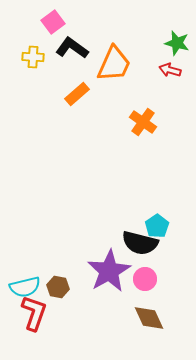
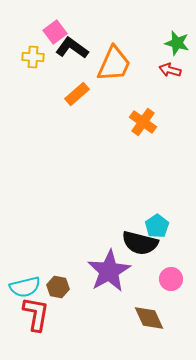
pink square: moved 2 px right, 10 px down
pink circle: moved 26 px right
red L-shape: moved 2 px right, 1 px down; rotated 9 degrees counterclockwise
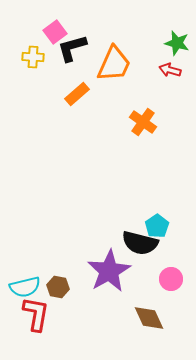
black L-shape: rotated 52 degrees counterclockwise
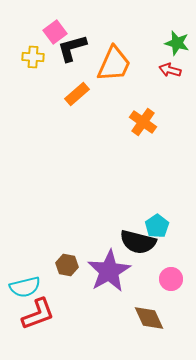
black semicircle: moved 2 px left, 1 px up
brown hexagon: moved 9 px right, 22 px up
red L-shape: moved 2 px right; rotated 60 degrees clockwise
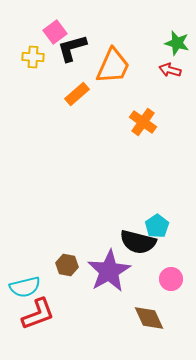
orange trapezoid: moved 1 px left, 2 px down
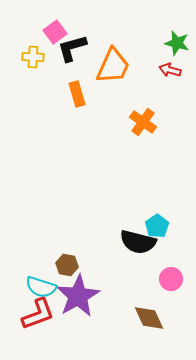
orange rectangle: rotated 65 degrees counterclockwise
purple star: moved 31 px left, 25 px down
cyan semicircle: moved 16 px right; rotated 32 degrees clockwise
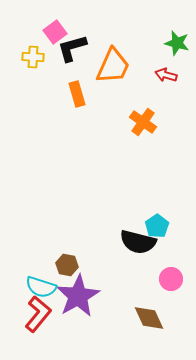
red arrow: moved 4 px left, 5 px down
red L-shape: rotated 30 degrees counterclockwise
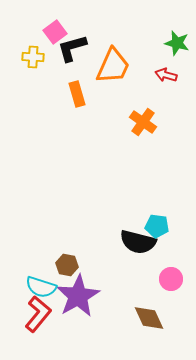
cyan pentagon: rotated 30 degrees counterclockwise
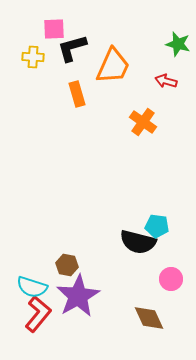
pink square: moved 1 px left, 3 px up; rotated 35 degrees clockwise
green star: moved 1 px right, 1 px down
red arrow: moved 6 px down
cyan semicircle: moved 9 px left
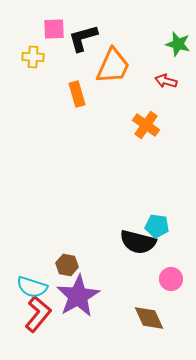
black L-shape: moved 11 px right, 10 px up
orange cross: moved 3 px right, 3 px down
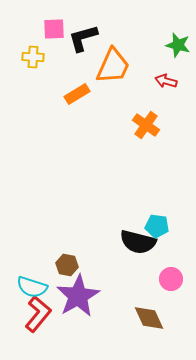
green star: moved 1 px down
orange rectangle: rotated 75 degrees clockwise
